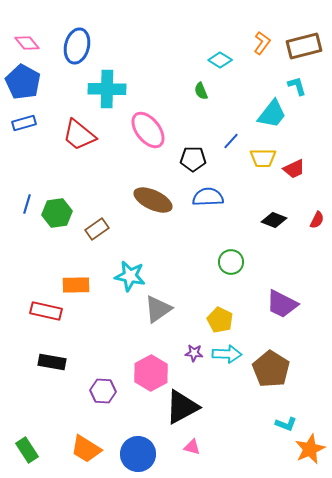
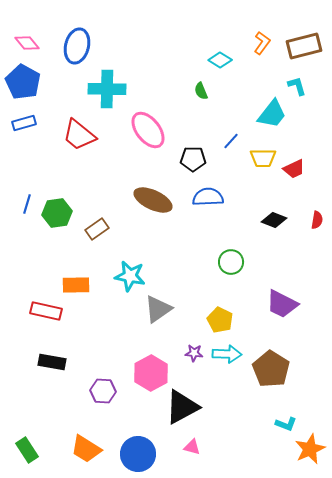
red semicircle at (317, 220): rotated 18 degrees counterclockwise
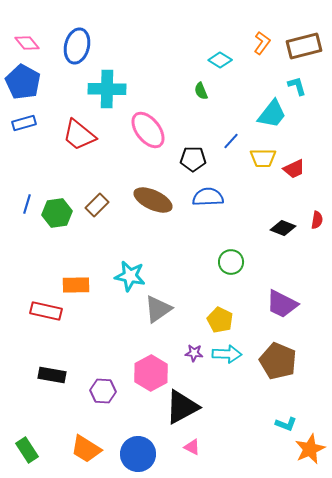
black diamond at (274, 220): moved 9 px right, 8 px down
brown rectangle at (97, 229): moved 24 px up; rotated 10 degrees counterclockwise
black rectangle at (52, 362): moved 13 px down
brown pentagon at (271, 369): moved 7 px right, 8 px up; rotated 9 degrees counterclockwise
pink triangle at (192, 447): rotated 12 degrees clockwise
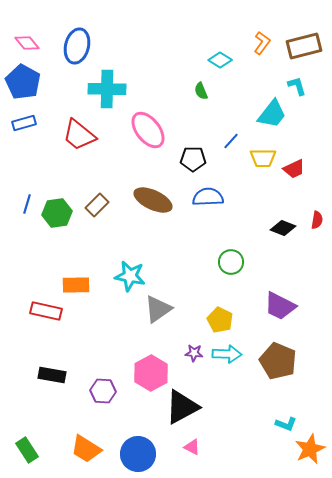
purple trapezoid at (282, 304): moved 2 px left, 2 px down
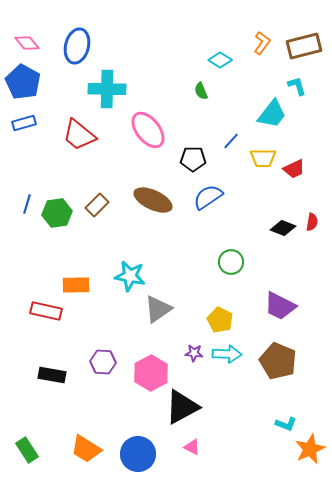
blue semicircle at (208, 197): rotated 32 degrees counterclockwise
red semicircle at (317, 220): moved 5 px left, 2 px down
purple hexagon at (103, 391): moved 29 px up
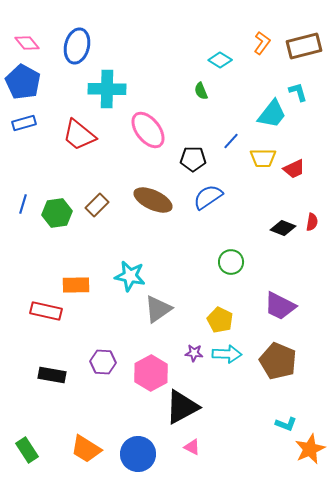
cyan L-shape at (297, 86): moved 1 px right, 6 px down
blue line at (27, 204): moved 4 px left
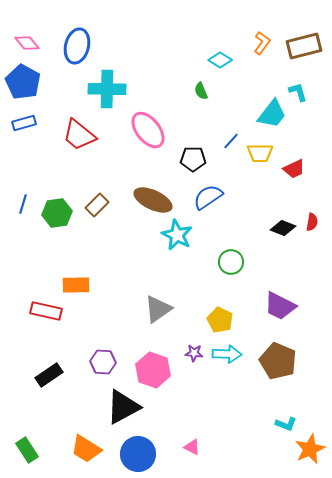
yellow trapezoid at (263, 158): moved 3 px left, 5 px up
cyan star at (130, 276): moved 47 px right, 41 px up; rotated 16 degrees clockwise
pink hexagon at (151, 373): moved 2 px right, 3 px up; rotated 12 degrees counterclockwise
black rectangle at (52, 375): moved 3 px left; rotated 44 degrees counterclockwise
black triangle at (182, 407): moved 59 px left
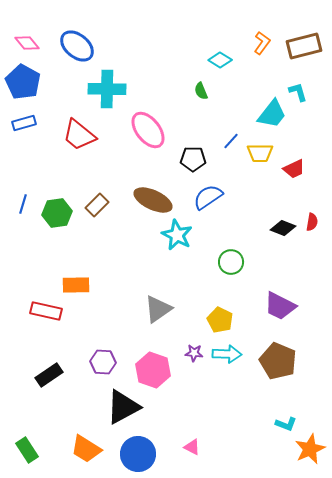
blue ellipse at (77, 46): rotated 64 degrees counterclockwise
